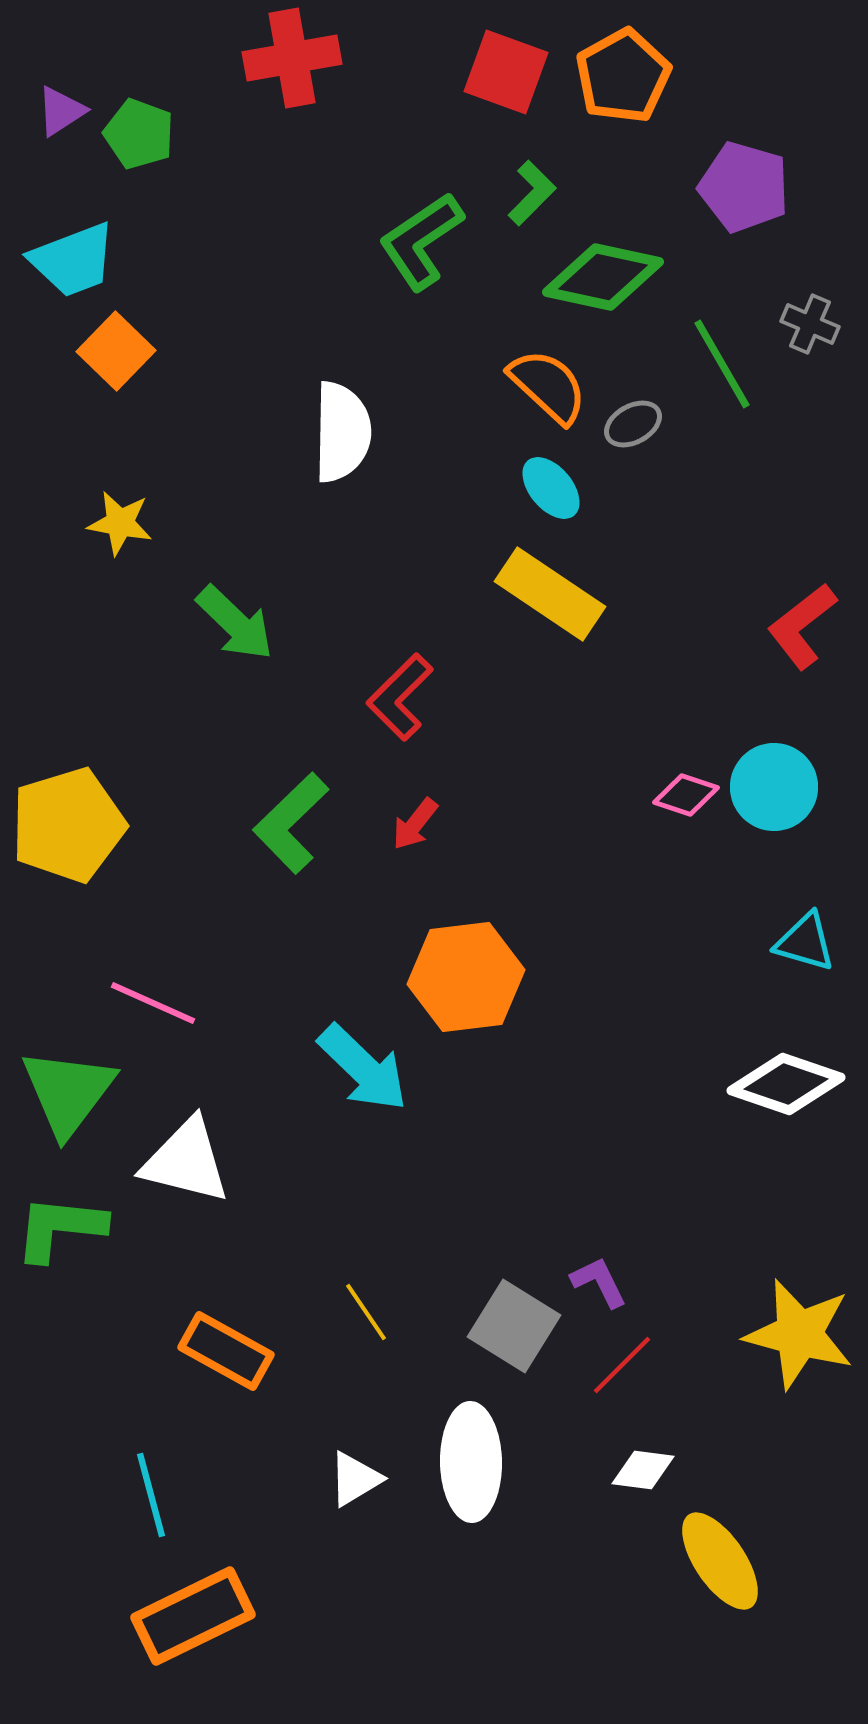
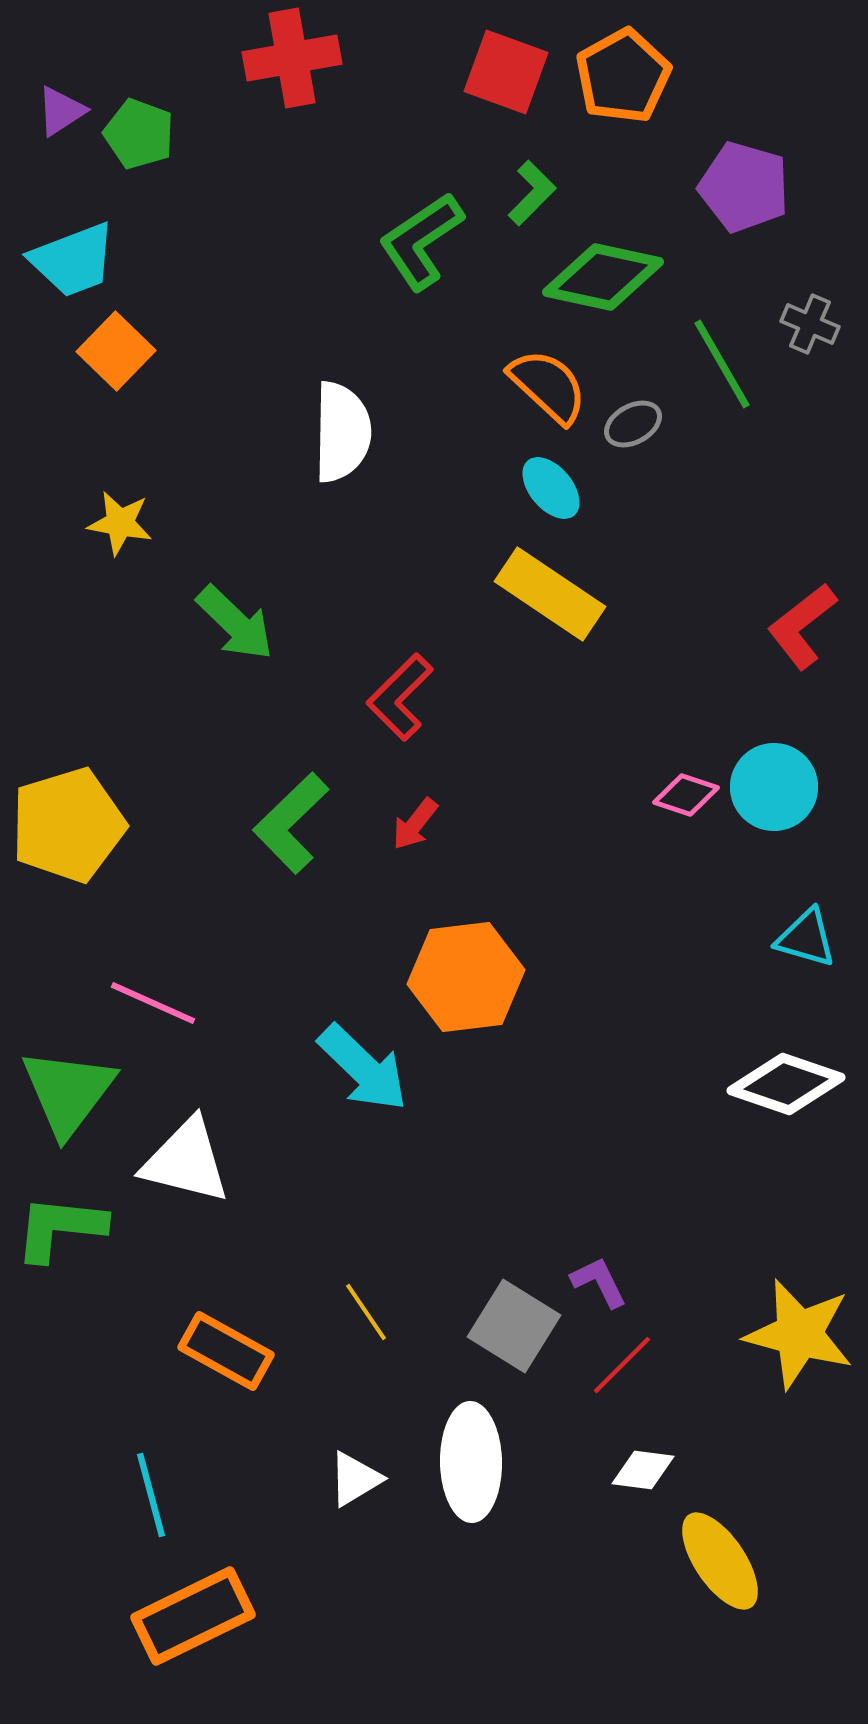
cyan triangle at (805, 942): moved 1 px right, 4 px up
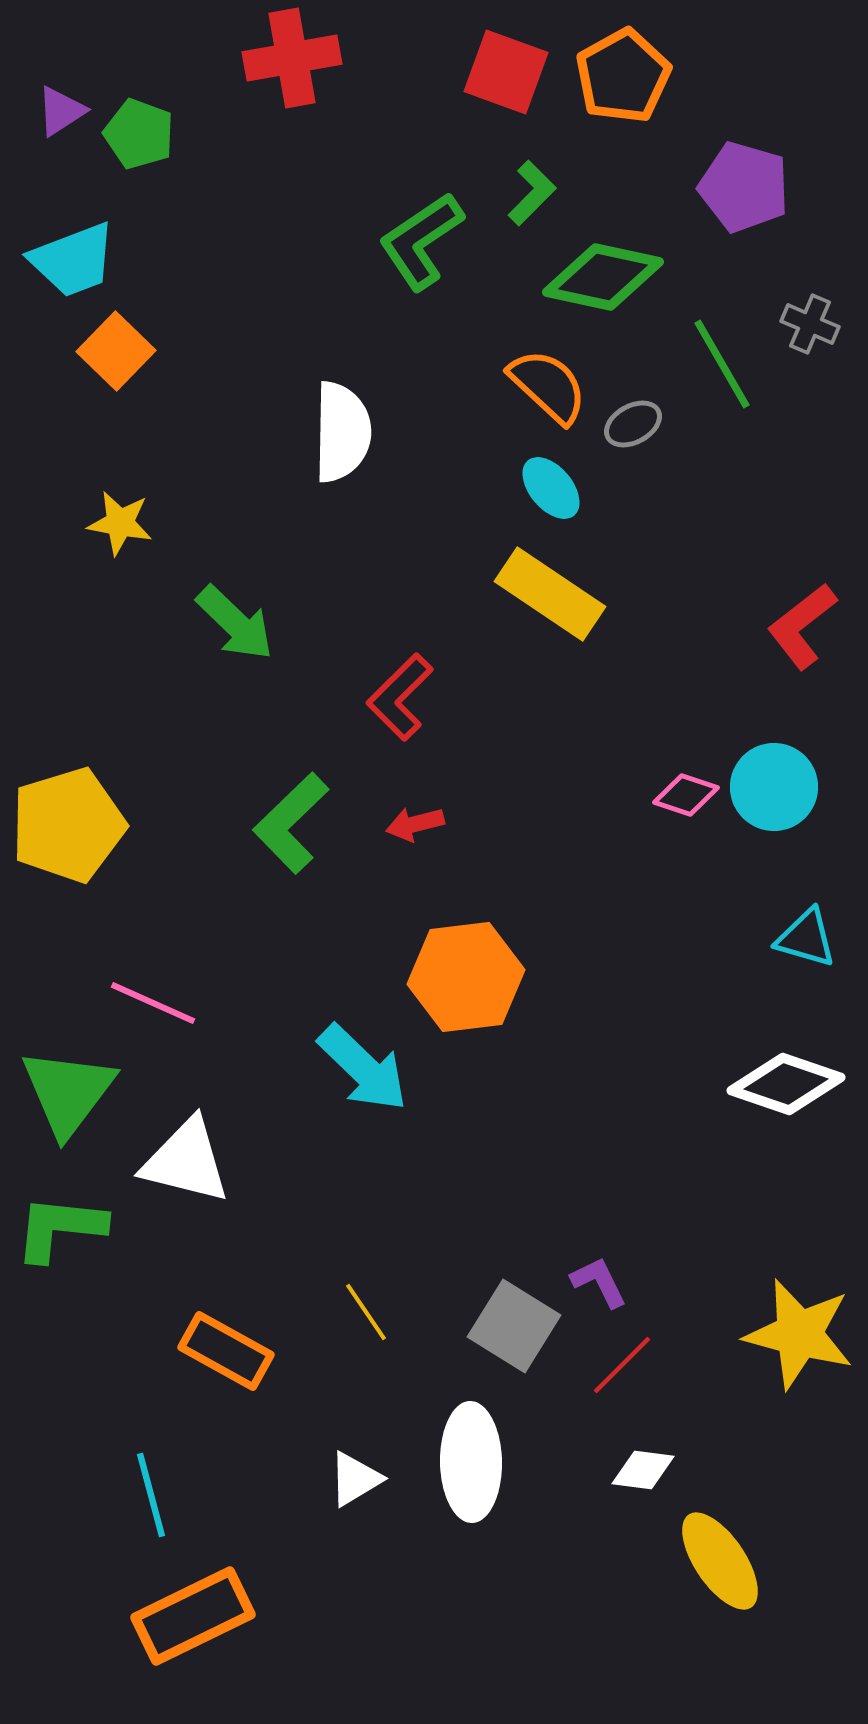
red arrow at (415, 824): rotated 38 degrees clockwise
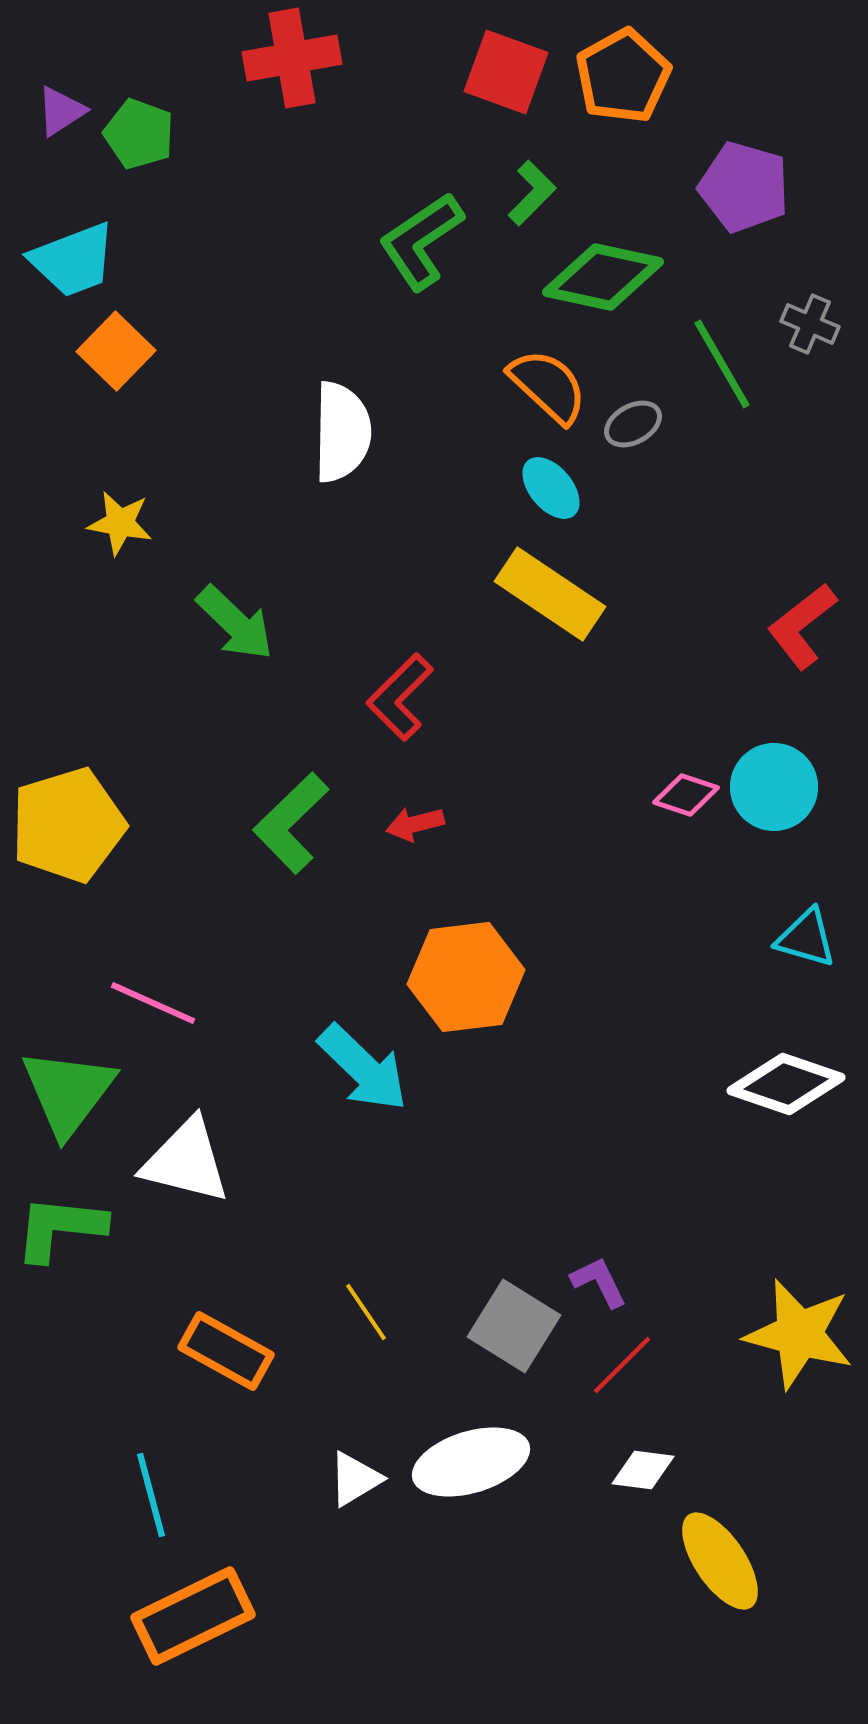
white ellipse at (471, 1462): rotated 74 degrees clockwise
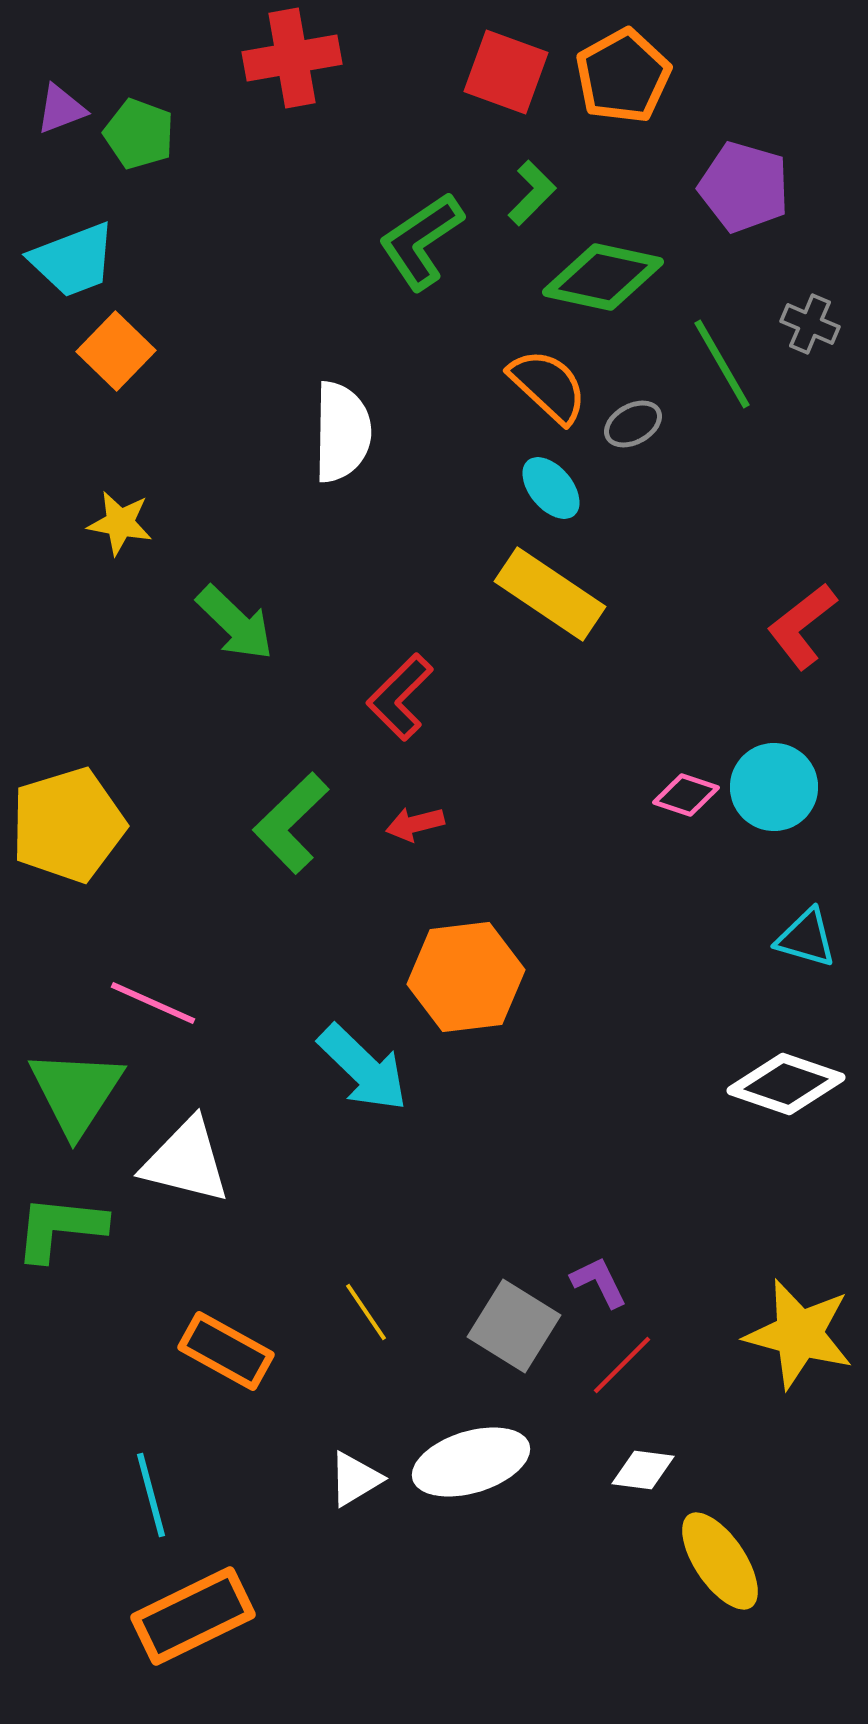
purple triangle at (61, 111): moved 2 px up; rotated 12 degrees clockwise
green triangle at (68, 1092): moved 8 px right; rotated 4 degrees counterclockwise
